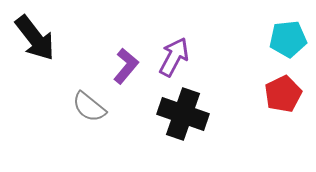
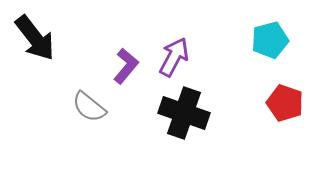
cyan pentagon: moved 18 px left, 1 px down; rotated 9 degrees counterclockwise
red pentagon: moved 2 px right, 9 px down; rotated 27 degrees counterclockwise
black cross: moved 1 px right, 1 px up
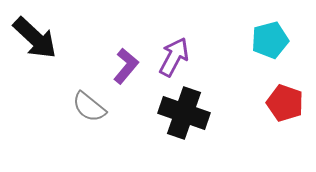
black arrow: rotated 9 degrees counterclockwise
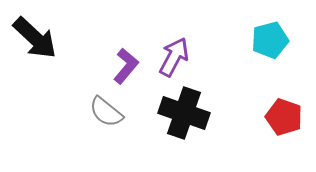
red pentagon: moved 1 px left, 14 px down
gray semicircle: moved 17 px right, 5 px down
